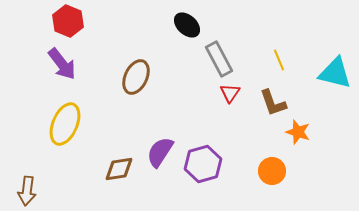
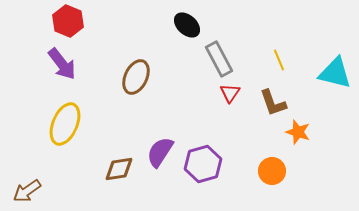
brown arrow: rotated 48 degrees clockwise
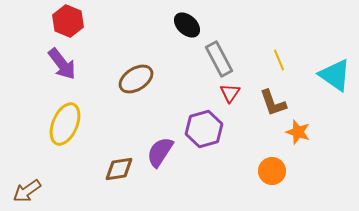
cyan triangle: moved 2 px down; rotated 21 degrees clockwise
brown ellipse: moved 2 px down; rotated 32 degrees clockwise
purple hexagon: moved 1 px right, 35 px up
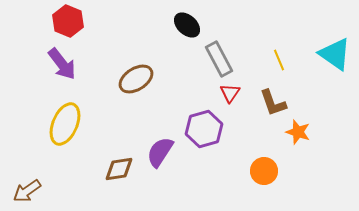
cyan triangle: moved 21 px up
orange circle: moved 8 px left
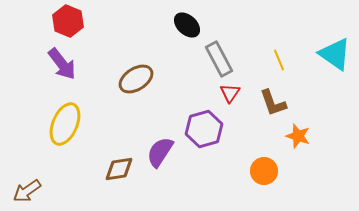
orange star: moved 4 px down
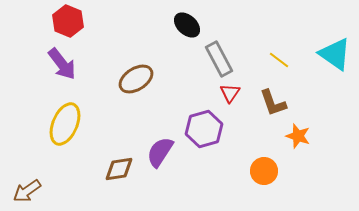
yellow line: rotated 30 degrees counterclockwise
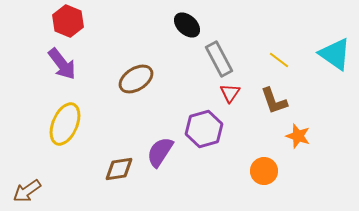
brown L-shape: moved 1 px right, 2 px up
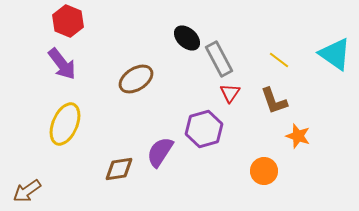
black ellipse: moved 13 px down
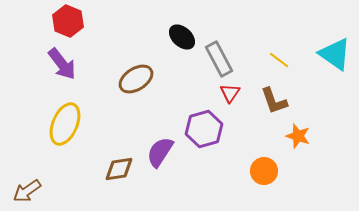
black ellipse: moved 5 px left, 1 px up
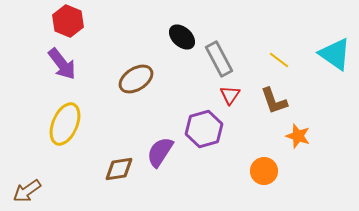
red triangle: moved 2 px down
